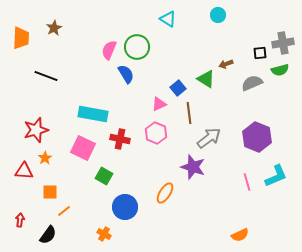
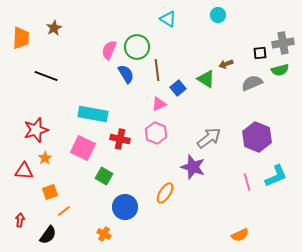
brown line: moved 32 px left, 43 px up
orange square: rotated 21 degrees counterclockwise
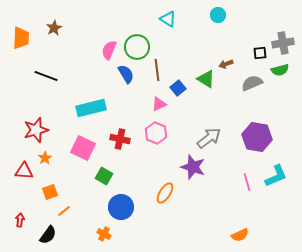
cyan rectangle: moved 2 px left, 6 px up; rotated 24 degrees counterclockwise
purple hexagon: rotated 12 degrees counterclockwise
blue circle: moved 4 px left
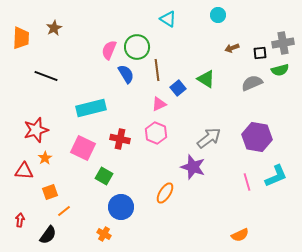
brown arrow: moved 6 px right, 16 px up
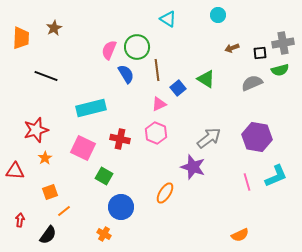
red triangle: moved 9 px left
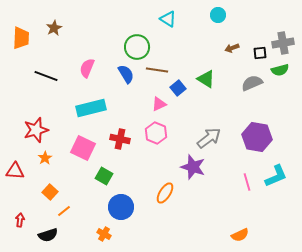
pink semicircle: moved 22 px left, 18 px down
brown line: rotated 75 degrees counterclockwise
orange square: rotated 28 degrees counterclockwise
black semicircle: rotated 36 degrees clockwise
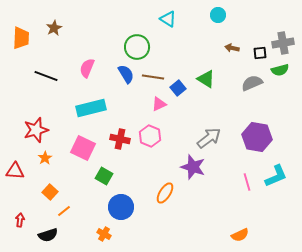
brown arrow: rotated 32 degrees clockwise
brown line: moved 4 px left, 7 px down
pink hexagon: moved 6 px left, 3 px down
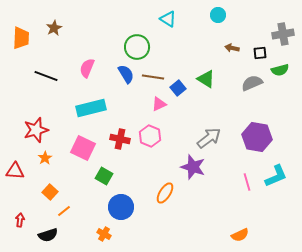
gray cross: moved 9 px up
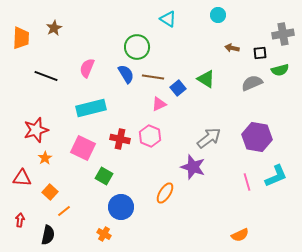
red triangle: moved 7 px right, 7 px down
black semicircle: rotated 60 degrees counterclockwise
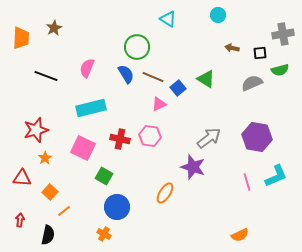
brown line: rotated 15 degrees clockwise
pink hexagon: rotated 15 degrees counterclockwise
blue circle: moved 4 px left
